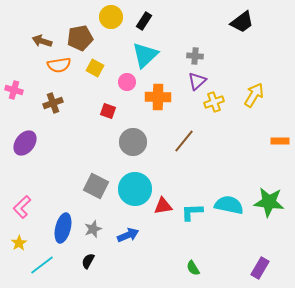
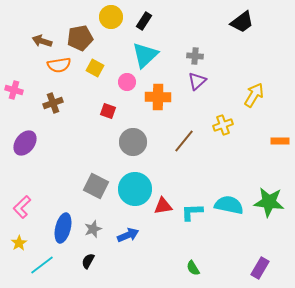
yellow cross: moved 9 px right, 23 px down
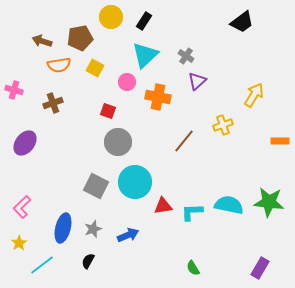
gray cross: moved 9 px left; rotated 28 degrees clockwise
orange cross: rotated 10 degrees clockwise
gray circle: moved 15 px left
cyan circle: moved 7 px up
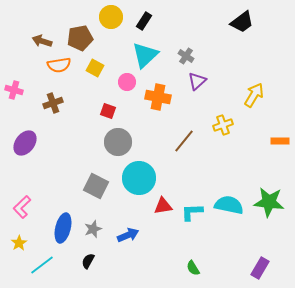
cyan circle: moved 4 px right, 4 px up
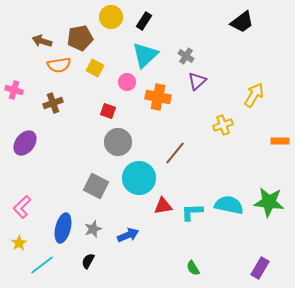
brown line: moved 9 px left, 12 px down
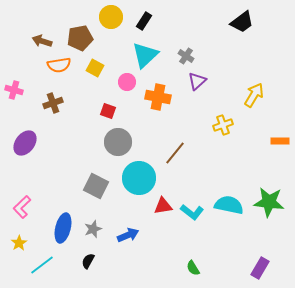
cyan L-shape: rotated 140 degrees counterclockwise
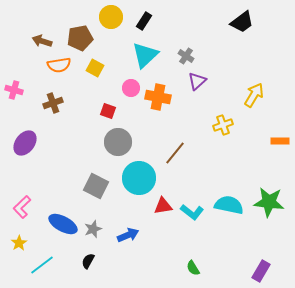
pink circle: moved 4 px right, 6 px down
blue ellipse: moved 4 px up; rotated 76 degrees counterclockwise
purple rectangle: moved 1 px right, 3 px down
